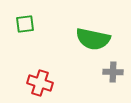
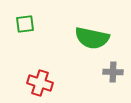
green semicircle: moved 1 px left, 1 px up
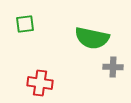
gray cross: moved 5 px up
red cross: rotated 10 degrees counterclockwise
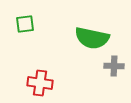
gray cross: moved 1 px right, 1 px up
